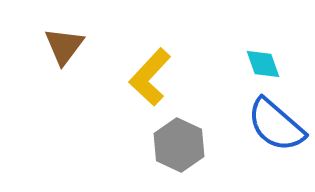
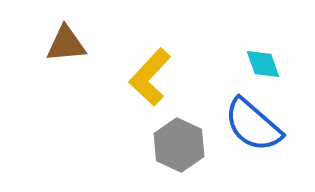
brown triangle: moved 2 px right, 2 px up; rotated 48 degrees clockwise
blue semicircle: moved 23 px left
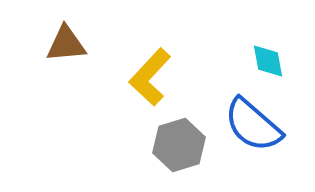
cyan diamond: moved 5 px right, 3 px up; rotated 9 degrees clockwise
gray hexagon: rotated 18 degrees clockwise
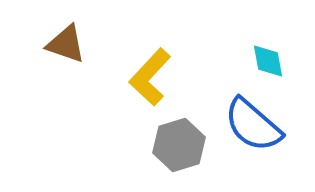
brown triangle: rotated 24 degrees clockwise
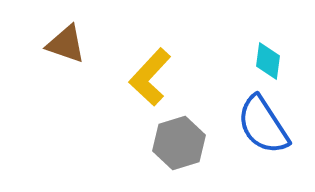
cyan diamond: rotated 18 degrees clockwise
blue semicircle: moved 10 px right; rotated 16 degrees clockwise
gray hexagon: moved 2 px up
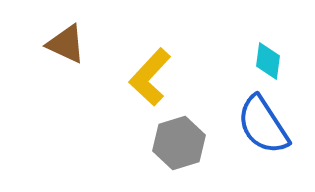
brown triangle: rotated 6 degrees clockwise
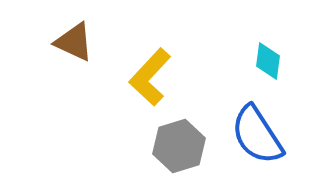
brown triangle: moved 8 px right, 2 px up
blue semicircle: moved 6 px left, 10 px down
gray hexagon: moved 3 px down
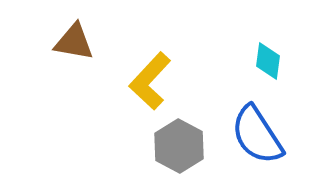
brown triangle: rotated 15 degrees counterclockwise
yellow L-shape: moved 4 px down
gray hexagon: rotated 15 degrees counterclockwise
